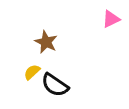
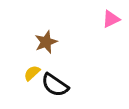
brown star: rotated 25 degrees clockwise
yellow semicircle: moved 1 px down
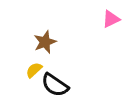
brown star: moved 1 px left
yellow semicircle: moved 2 px right, 3 px up
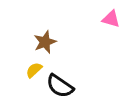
pink triangle: rotated 42 degrees clockwise
black semicircle: moved 5 px right, 1 px down
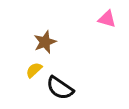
pink triangle: moved 4 px left
black semicircle: moved 2 px down
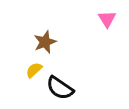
pink triangle: rotated 42 degrees clockwise
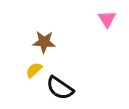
brown star: moved 1 px left; rotated 25 degrees clockwise
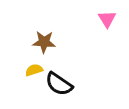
yellow semicircle: rotated 24 degrees clockwise
black semicircle: moved 1 px left, 4 px up
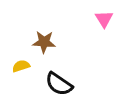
pink triangle: moved 3 px left
yellow semicircle: moved 13 px left, 4 px up
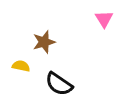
brown star: rotated 20 degrees counterclockwise
yellow semicircle: rotated 30 degrees clockwise
